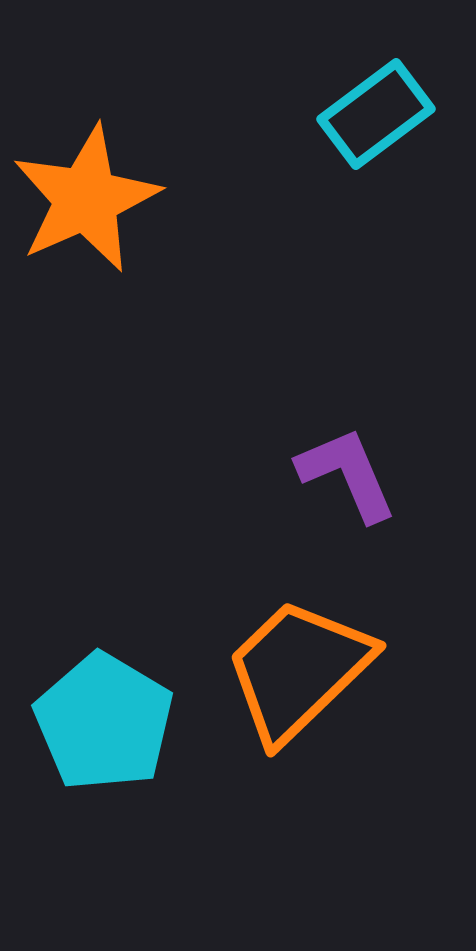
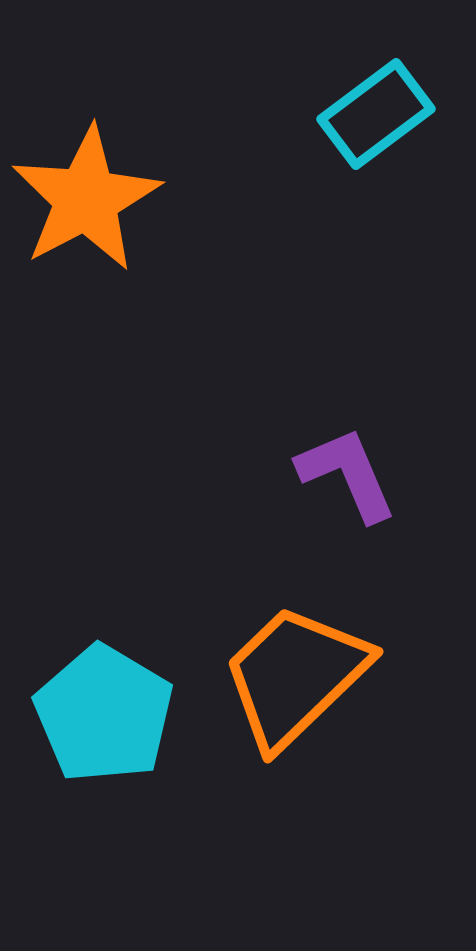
orange star: rotated 4 degrees counterclockwise
orange trapezoid: moved 3 px left, 6 px down
cyan pentagon: moved 8 px up
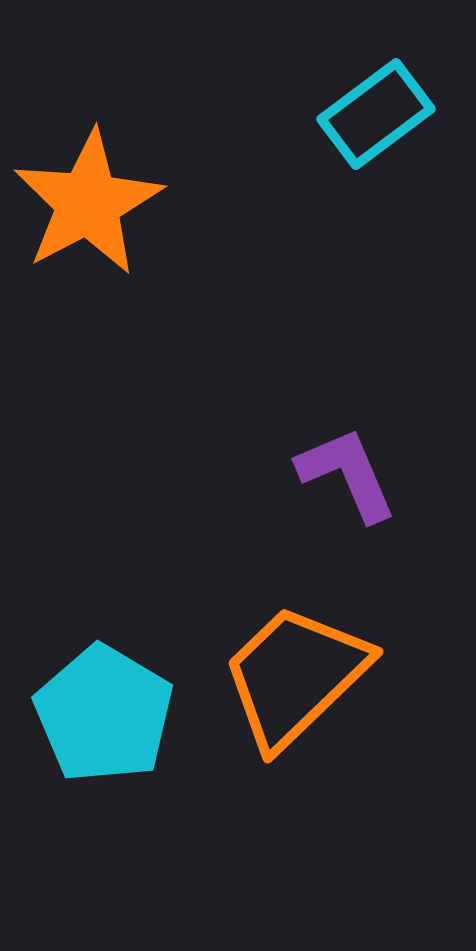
orange star: moved 2 px right, 4 px down
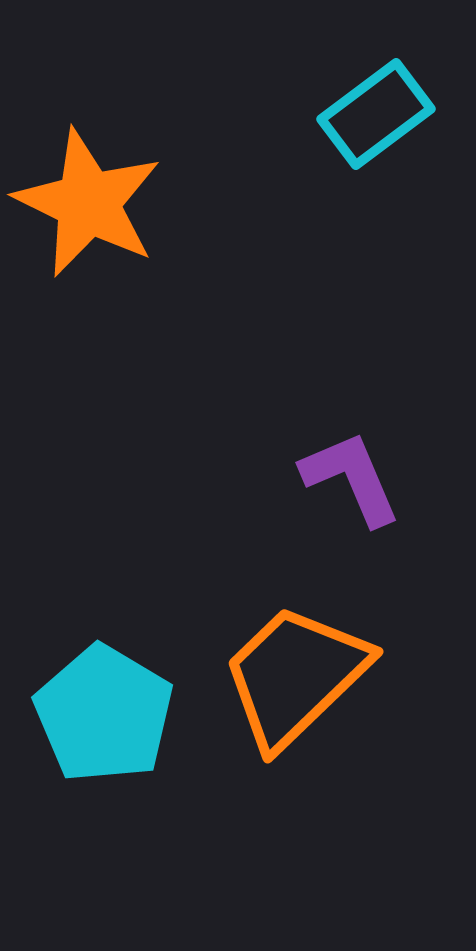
orange star: rotated 18 degrees counterclockwise
purple L-shape: moved 4 px right, 4 px down
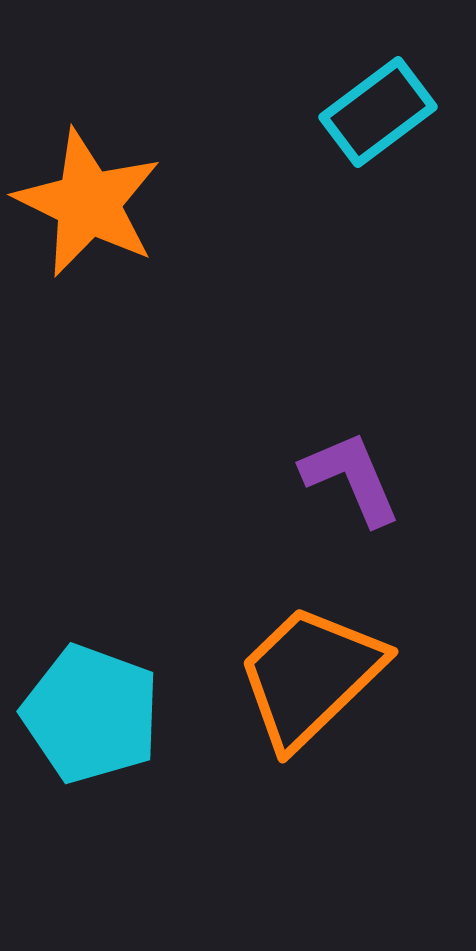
cyan rectangle: moved 2 px right, 2 px up
orange trapezoid: moved 15 px right
cyan pentagon: moved 13 px left; rotated 11 degrees counterclockwise
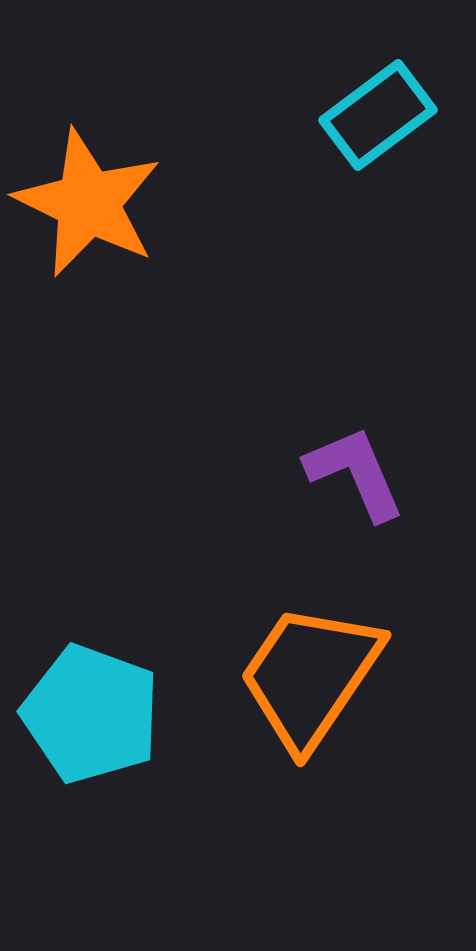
cyan rectangle: moved 3 px down
purple L-shape: moved 4 px right, 5 px up
orange trapezoid: rotated 12 degrees counterclockwise
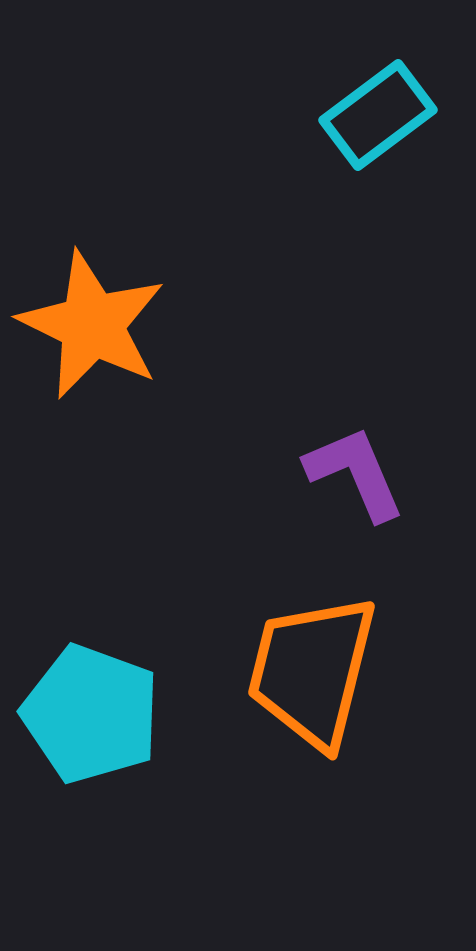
orange star: moved 4 px right, 122 px down
orange trapezoid: moved 2 px right, 5 px up; rotated 20 degrees counterclockwise
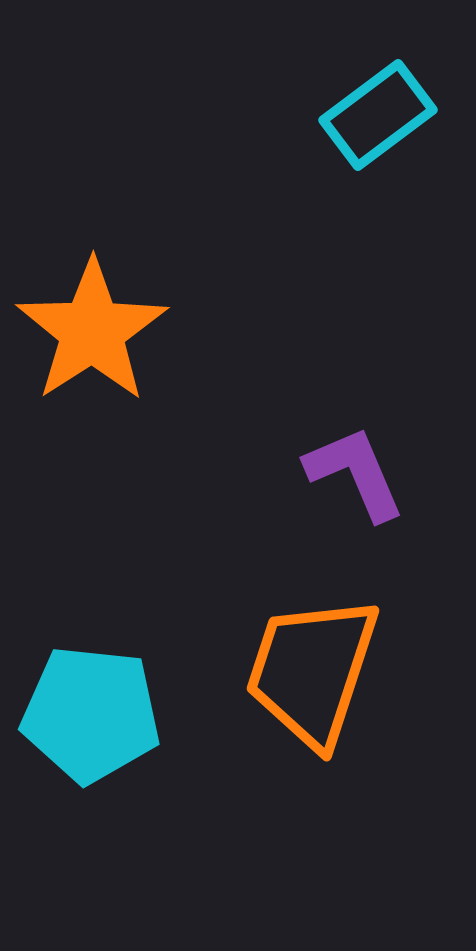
orange star: moved 6 px down; rotated 13 degrees clockwise
orange trapezoid: rotated 4 degrees clockwise
cyan pentagon: rotated 14 degrees counterclockwise
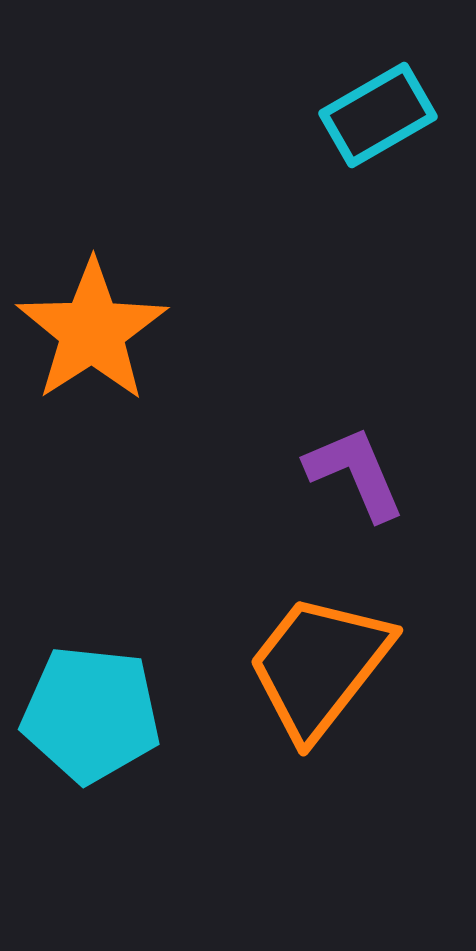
cyan rectangle: rotated 7 degrees clockwise
orange trapezoid: moved 7 px right, 5 px up; rotated 20 degrees clockwise
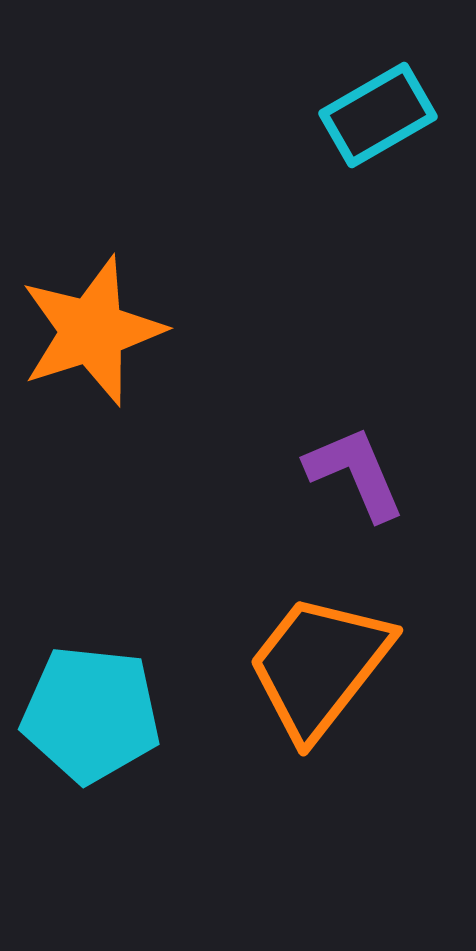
orange star: rotated 15 degrees clockwise
